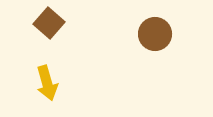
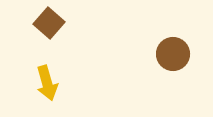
brown circle: moved 18 px right, 20 px down
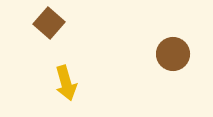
yellow arrow: moved 19 px right
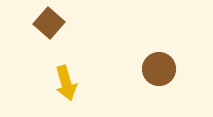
brown circle: moved 14 px left, 15 px down
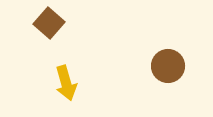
brown circle: moved 9 px right, 3 px up
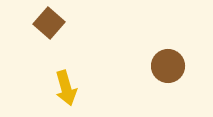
yellow arrow: moved 5 px down
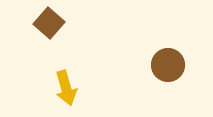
brown circle: moved 1 px up
